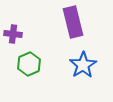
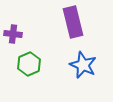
blue star: rotated 16 degrees counterclockwise
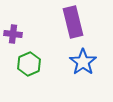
blue star: moved 3 px up; rotated 12 degrees clockwise
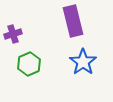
purple rectangle: moved 1 px up
purple cross: rotated 24 degrees counterclockwise
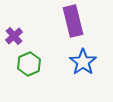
purple cross: moved 1 px right, 2 px down; rotated 24 degrees counterclockwise
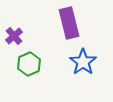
purple rectangle: moved 4 px left, 2 px down
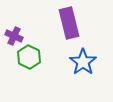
purple cross: rotated 24 degrees counterclockwise
green hexagon: moved 7 px up; rotated 10 degrees counterclockwise
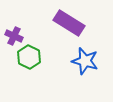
purple rectangle: rotated 44 degrees counterclockwise
blue star: moved 2 px right, 1 px up; rotated 20 degrees counterclockwise
